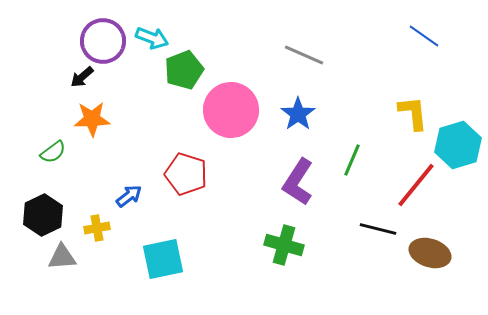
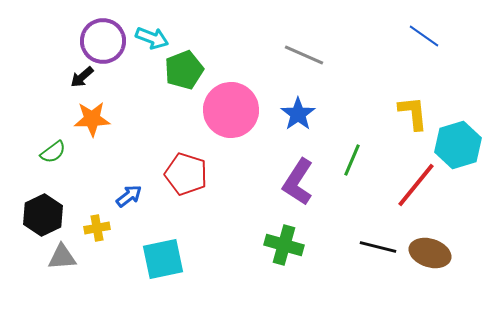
black line: moved 18 px down
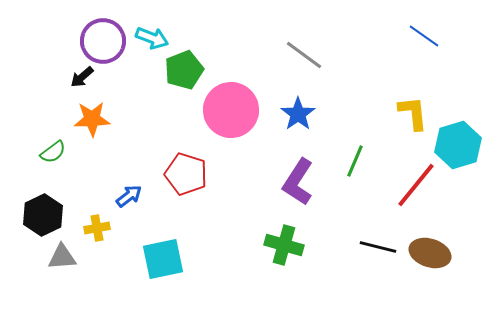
gray line: rotated 12 degrees clockwise
green line: moved 3 px right, 1 px down
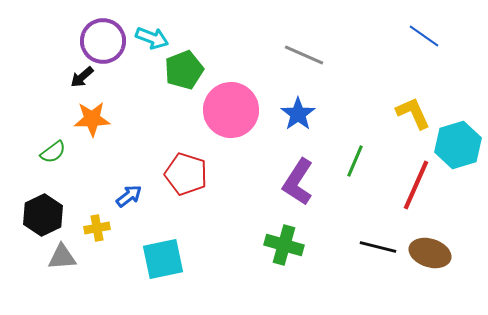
gray line: rotated 12 degrees counterclockwise
yellow L-shape: rotated 18 degrees counterclockwise
red line: rotated 15 degrees counterclockwise
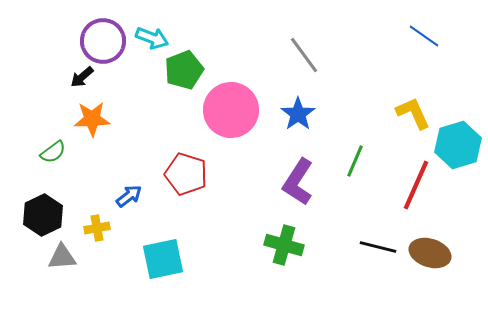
gray line: rotated 30 degrees clockwise
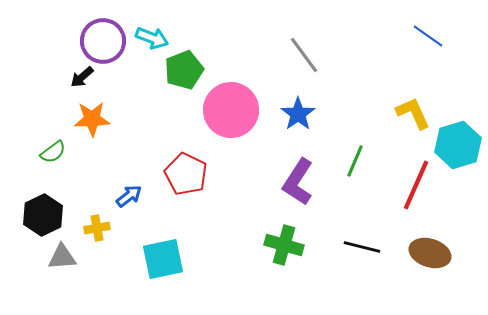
blue line: moved 4 px right
red pentagon: rotated 9 degrees clockwise
black line: moved 16 px left
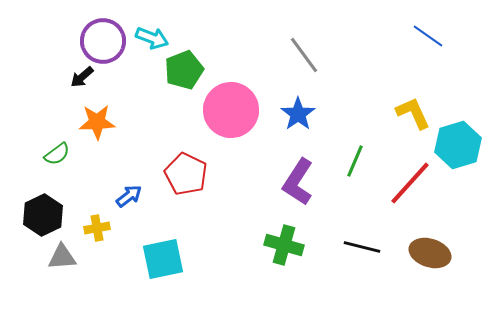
orange star: moved 5 px right, 3 px down
green semicircle: moved 4 px right, 2 px down
red line: moved 6 px left, 2 px up; rotated 18 degrees clockwise
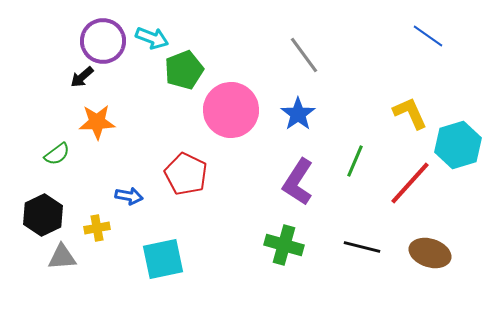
yellow L-shape: moved 3 px left
blue arrow: rotated 48 degrees clockwise
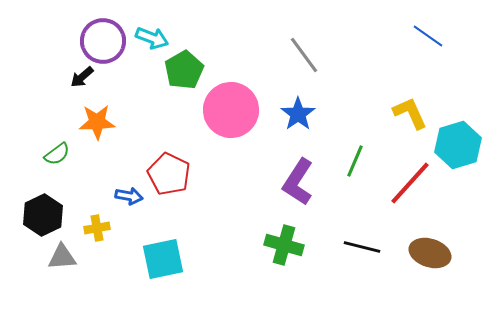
green pentagon: rotated 9 degrees counterclockwise
red pentagon: moved 17 px left
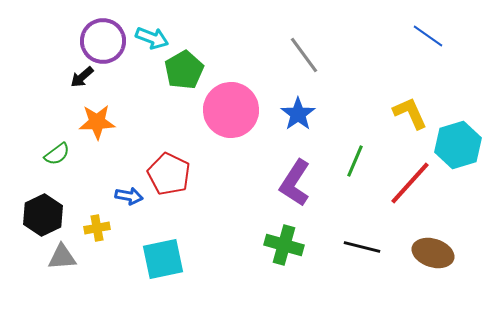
purple L-shape: moved 3 px left, 1 px down
brown ellipse: moved 3 px right
